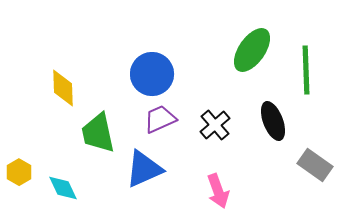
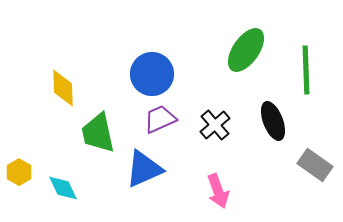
green ellipse: moved 6 px left
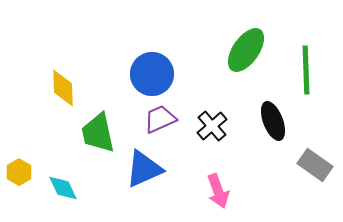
black cross: moved 3 px left, 1 px down
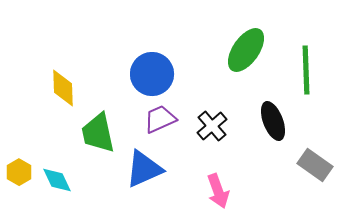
cyan diamond: moved 6 px left, 8 px up
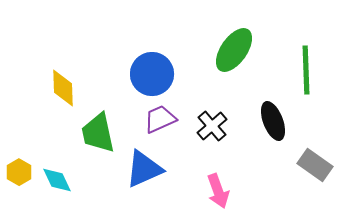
green ellipse: moved 12 px left
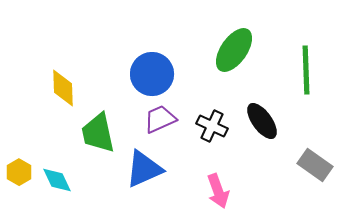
black ellipse: moved 11 px left; rotated 15 degrees counterclockwise
black cross: rotated 24 degrees counterclockwise
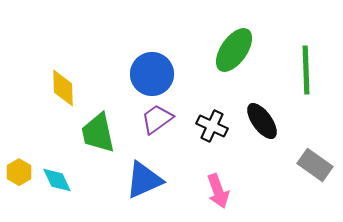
purple trapezoid: moved 3 px left; rotated 12 degrees counterclockwise
blue triangle: moved 11 px down
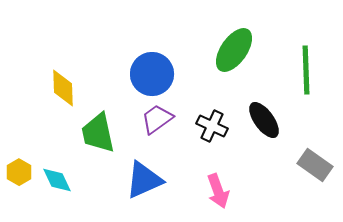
black ellipse: moved 2 px right, 1 px up
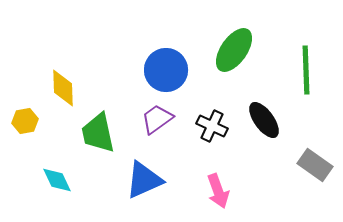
blue circle: moved 14 px right, 4 px up
yellow hexagon: moved 6 px right, 51 px up; rotated 20 degrees clockwise
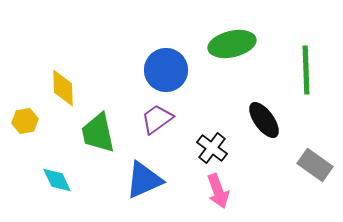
green ellipse: moved 2 px left, 6 px up; rotated 42 degrees clockwise
black cross: moved 22 px down; rotated 12 degrees clockwise
